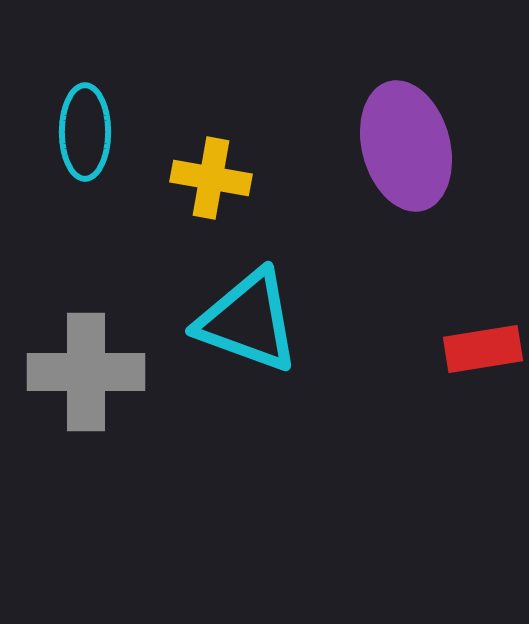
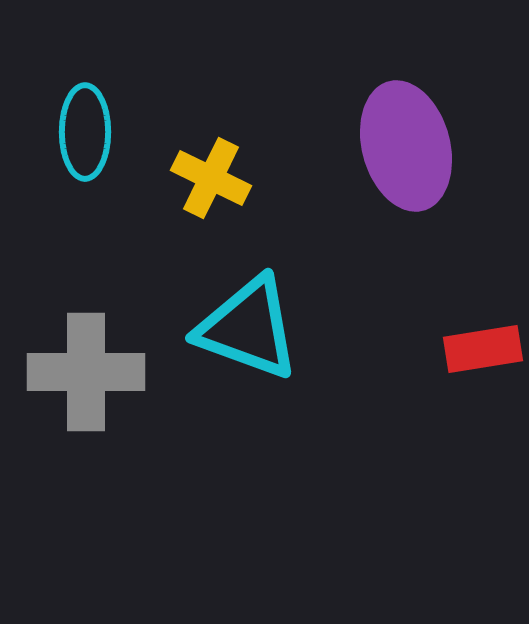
yellow cross: rotated 16 degrees clockwise
cyan triangle: moved 7 px down
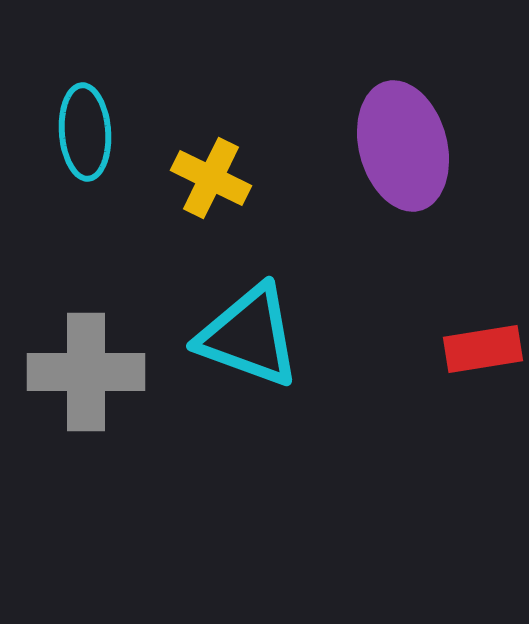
cyan ellipse: rotated 4 degrees counterclockwise
purple ellipse: moved 3 px left
cyan triangle: moved 1 px right, 8 px down
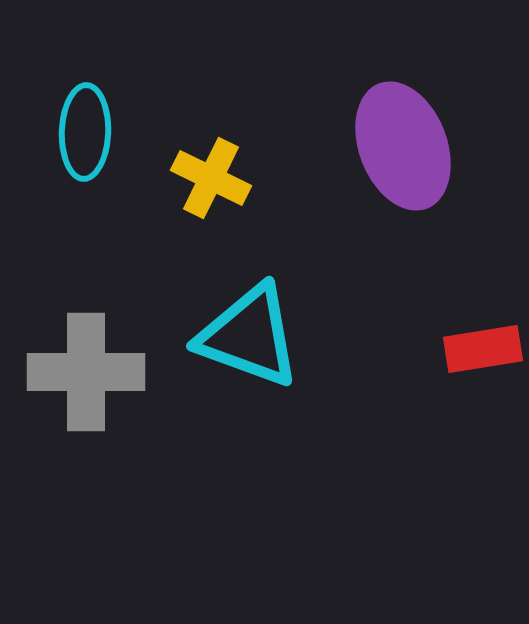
cyan ellipse: rotated 6 degrees clockwise
purple ellipse: rotated 6 degrees counterclockwise
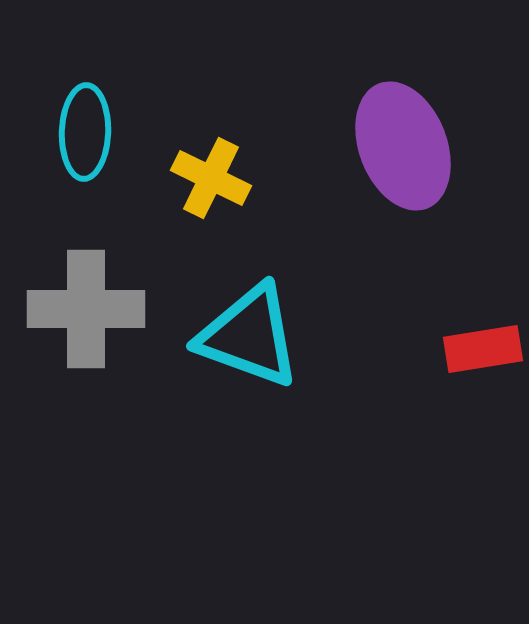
gray cross: moved 63 px up
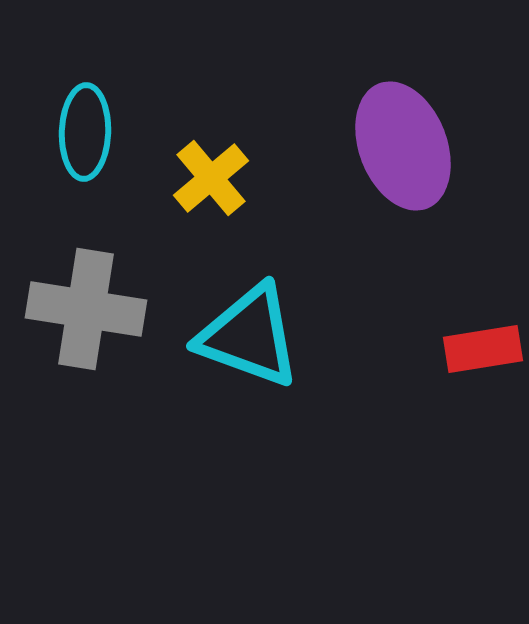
yellow cross: rotated 24 degrees clockwise
gray cross: rotated 9 degrees clockwise
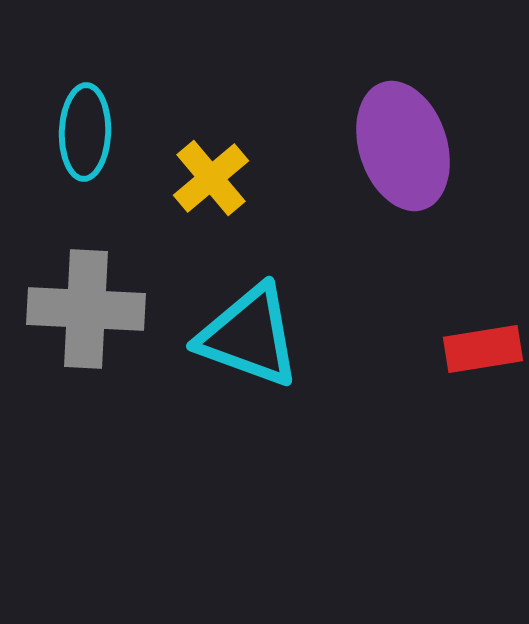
purple ellipse: rotated 3 degrees clockwise
gray cross: rotated 6 degrees counterclockwise
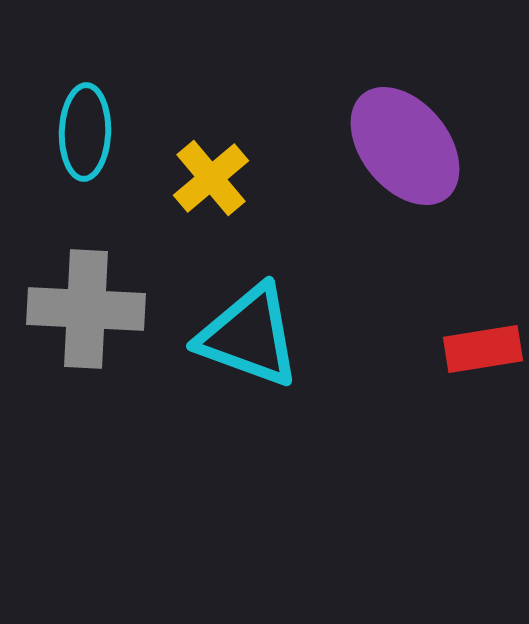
purple ellipse: moved 2 px right; rotated 21 degrees counterclockwise
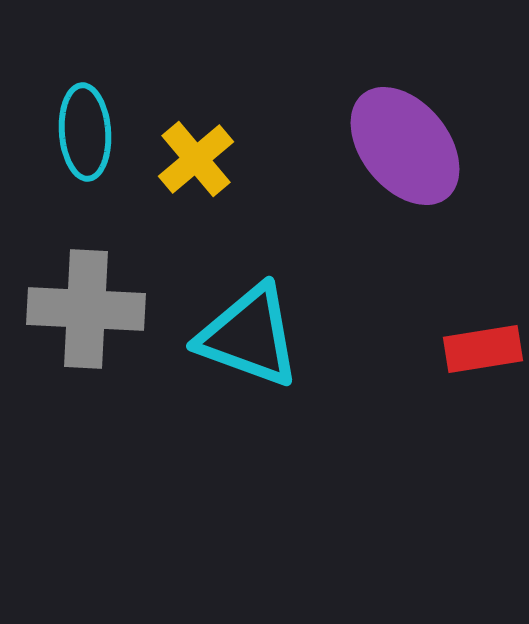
cyan ellipse: rotated 6 degrees counterclockwise
yellow cross: moved 15 px left, 19 px up
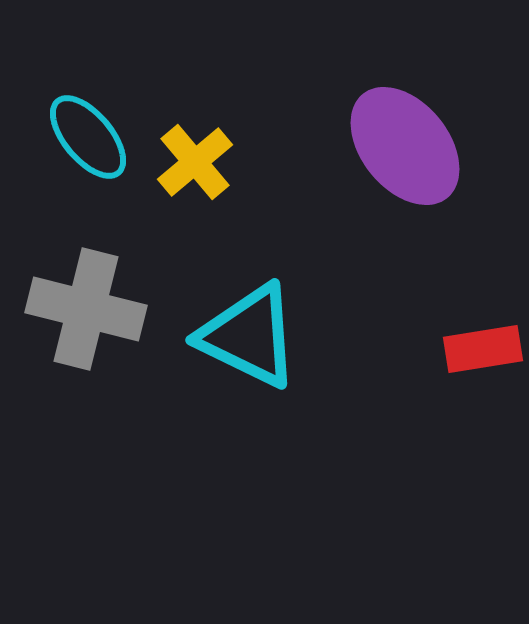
cyan ellipse: moved 3 px right, 5 px down; rotated 36 degrees counterclockwise
yellow cross: moved 1 px left, 3 px down
gray cross: rotated 11 degrees clockwise
cyan triangle: rotated 6 degrees clockwise
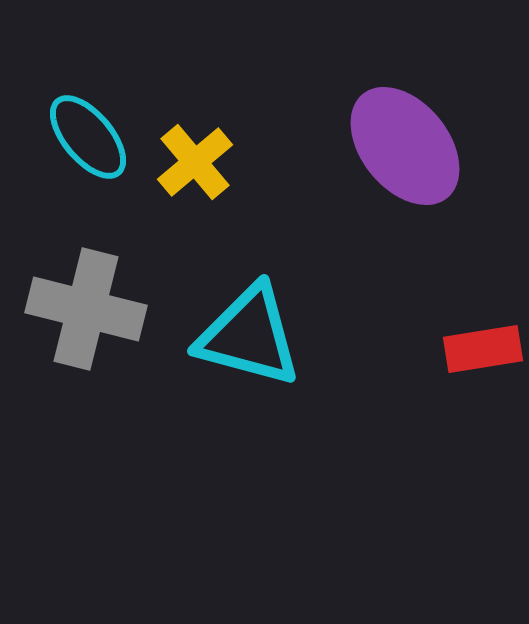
cyan triangle: rotated 11 degrees counterclockwise
